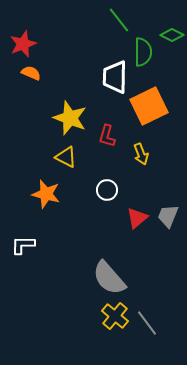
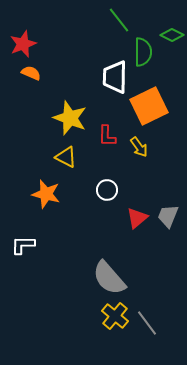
red L-shape: rotated 15 degrees counterclockwise
yellow arrow: moved 2 px left, 7 px up; rotated 15 degrees counterclockwise
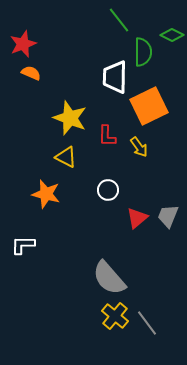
white circle: moved 1 px right
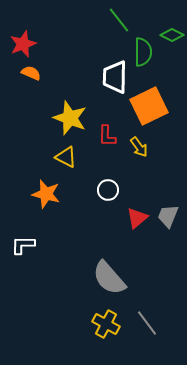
yellow cross: moved 9 px left, 8 px down; rotated 12 degrees counterclockwise
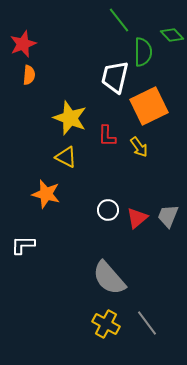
green diamond: rotated 20 degrees clockwise
orange semicircle: moved 2 px left, 2 px down; rotated 72 degrees clockwise
white trapezoid: rotated 12 degrees clockwise
white circle: moved 20 px down
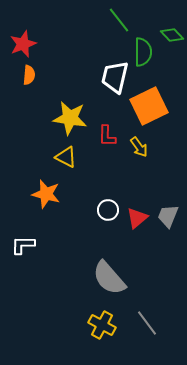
yellow star: rotated 12 degrees counterclockwise
yellow cross: moved 4 px left, 1 px down
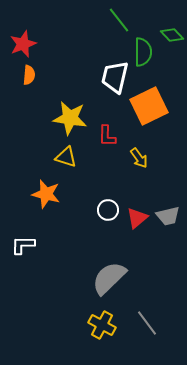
yellow arrow: moved 11 px down
yellow triangle: rotated 10 degrees counterclockwise
gray trapezoid: rotated 125 degrees counterclockwise
gray semicircle: rotated 87 degrees clockwise
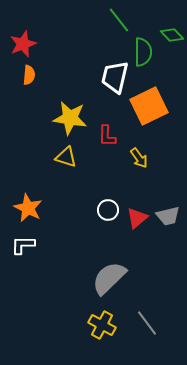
orange star: moved 18 px left, 14 px down; rotated 12 degrees clockwise
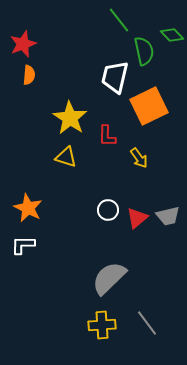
green semicircle: moved 1 px right, 1 px up; rotated 12 degrees counterclockwise
yellow star: rotated 24 degrees clockwise
yellow cross: rotated 32 degrees counterclockwise
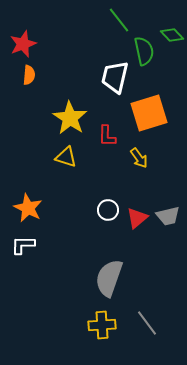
orange square: moved 7 px down; rotated 9 degrees clockwise
gray semicircle: rotated 27 degrees counterclockwise
